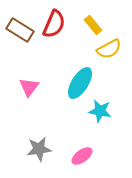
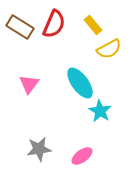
brown rectangle: moved 3 px up
cyan ellipse: rotated 68 degrees counterclockwise
pink triangle: moved 3 px up
cyan star: rotated 20 degrees clockwise
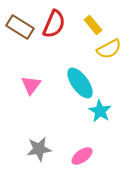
pink triangle: moved 2 px right, 1 px down
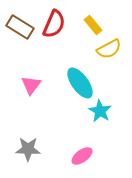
gray star: moved 11 px left; rotated 10 degrees clockwise
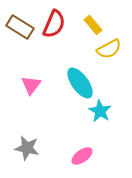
gray star: moved 1 px left, 1 px up; rotated 10 degrees clockwise
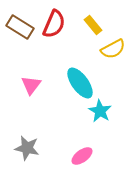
yellow semicircle: moved 4 px right
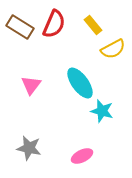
cyan star: moved 2 px right; rotated 15 degrees counterclockwise
gray star: moved 2 px right
pink ellipse: rotated 10 degrees clockwise
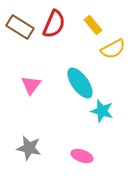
pink ellipse: rotated 45 degrees clockwise
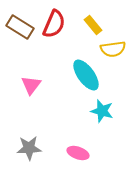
yellow semicircle: rotated 20 degrees clockwise
cyan ellipse: moved 6 px right, 8 px up
gray star: rotated 15 degrees counterclockwise
pink ellipse: moved 4 px left, 3 px up
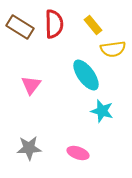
red semicircle: rotated 24 degrees counterclockwise
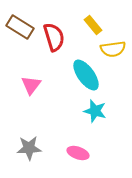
red semicircle: moved 13 px down; rotated 16 degrees counterclockwise
cyan star: moved 7 px left
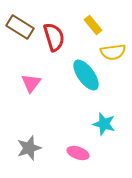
yellow semicircle: moved 3 px down
pink triangle: moved 2 px up
cyan star: moved 9 px right, 13 px down
gray star: rotated 15 degrees counterclockwise
